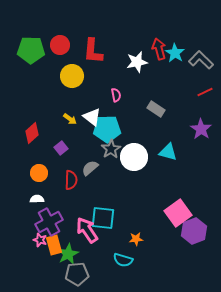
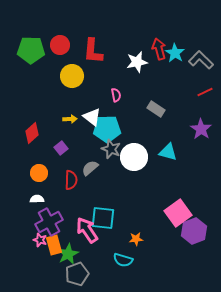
yellow arrow: rotated 40 degrees counterclockwise
gray star: rotated 18 degrees counterclockwise
gray pentagon: rotated 15 degrees counterclockwise
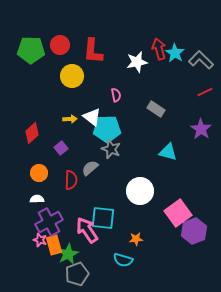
white circle: moved 6 px right, 34 px down
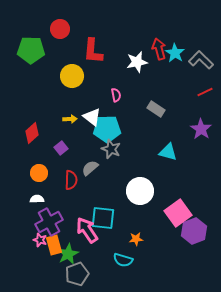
red circle: moved 16 px up
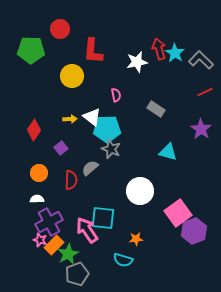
red diamond: moved 2 px right, 3 px up; rotated 15 degrees counterclockwise
orange rectangle: rotated 60 degrees clockwise
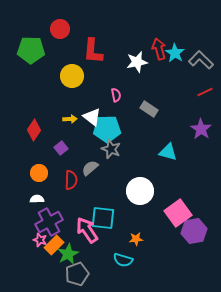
gray rectangle: moved 7 px left
purple hexagon: rotated 10 degrees clockwise
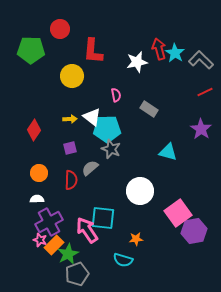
purple square: moved 9 px right; rotated 24 degrees clockwise
